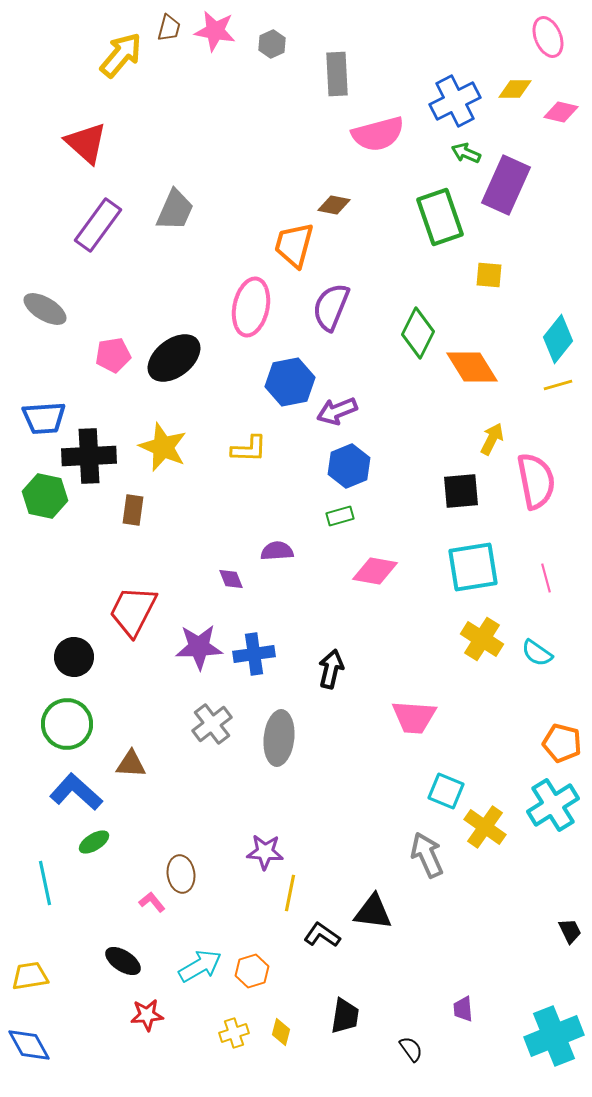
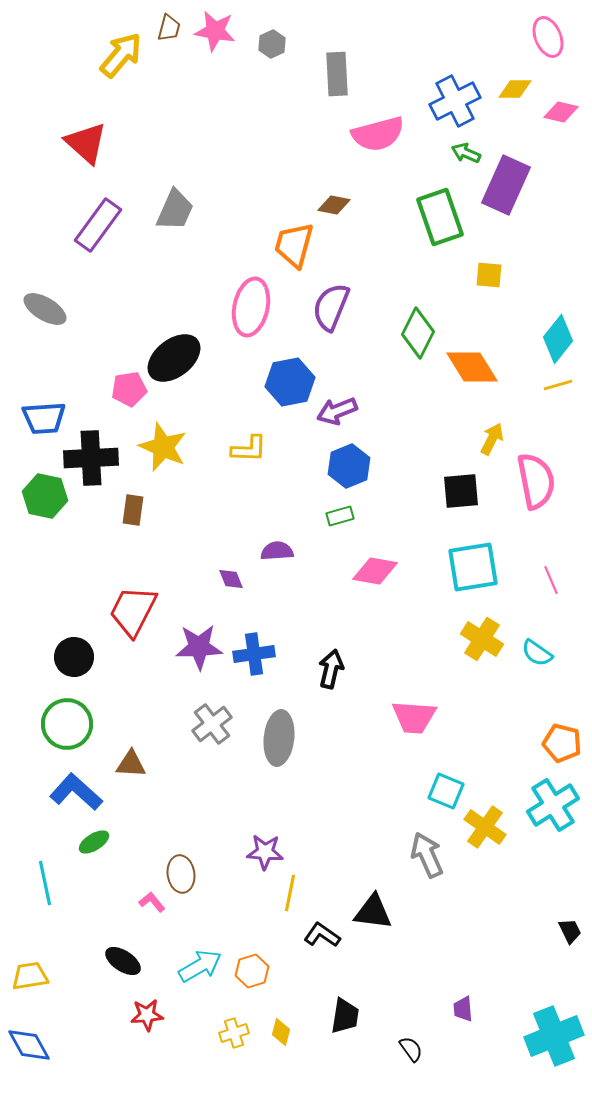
pink pentagon at (113, 355): moved 16 px right, 34 px down
black cross at (89, 456): moved 2 px right, 2 px down
pink line at (546, 578): moved 5 px right, 2 px down; rotated 8 degrees counterclockwise
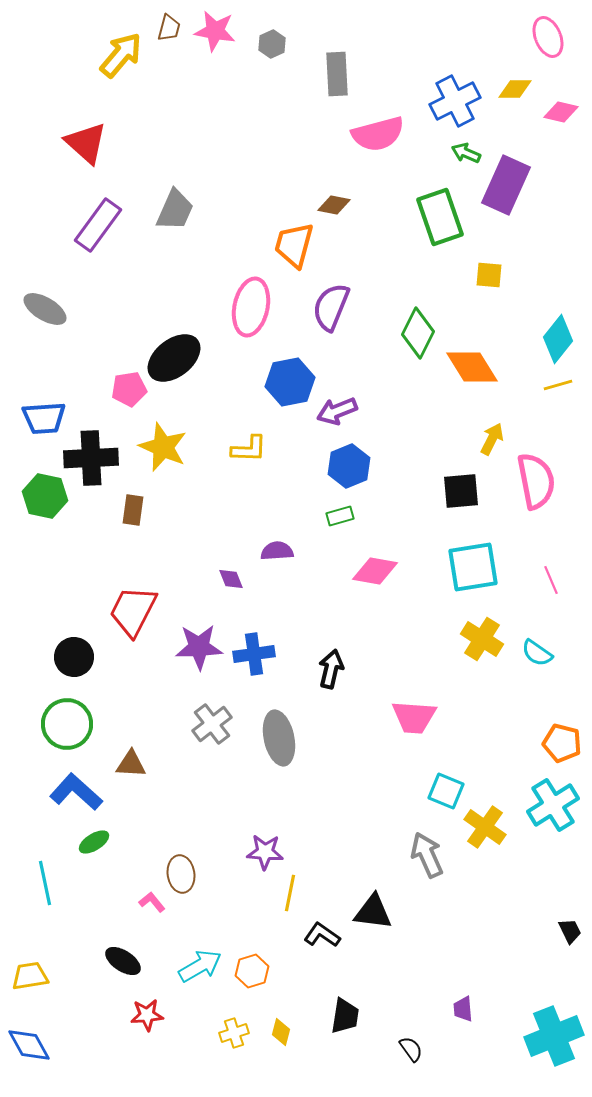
gray ellipse at (279, 738): rotated 18 degrees counterclockwise
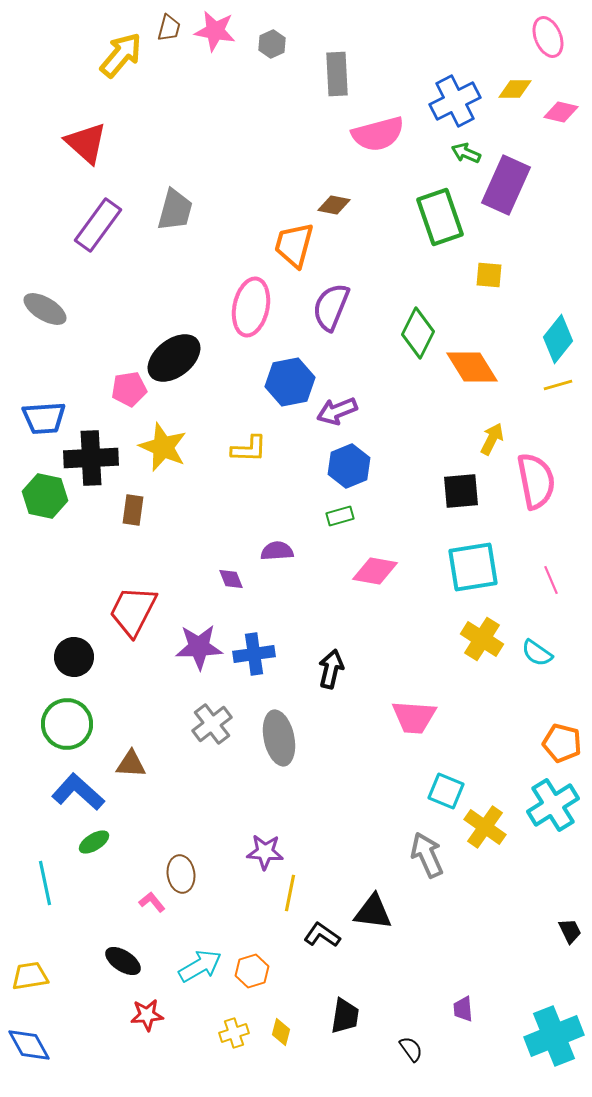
gray trapezoid at (175, 210): rotated 9 degrees counterclockwise
blue L-shape at (76, 792): moved 2 px right
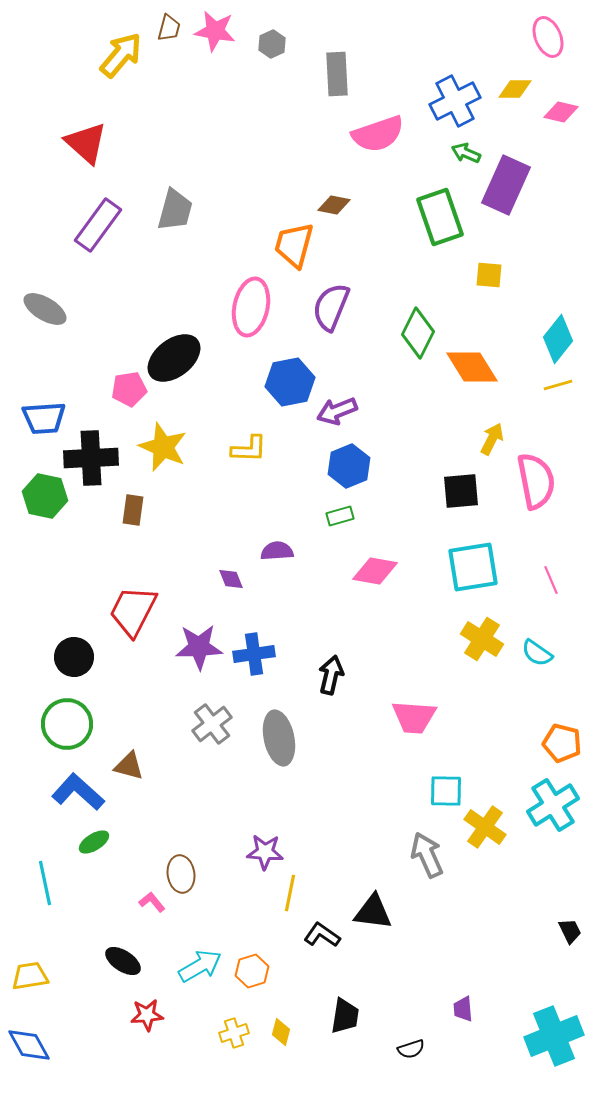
pink semicircle at (378, 134): rotated 4 degrees counterclockwise
black arrow at (331, 669): moved 6 px down
brown triangle at (131, 764): moved 2 px left, 2 px down; rotated 12 degrees clockwise
cyan square at (446, 791): rotated 21 degrees counterclockwise
black semicircle at (411, 1049): rotated 108 degrees clockwise
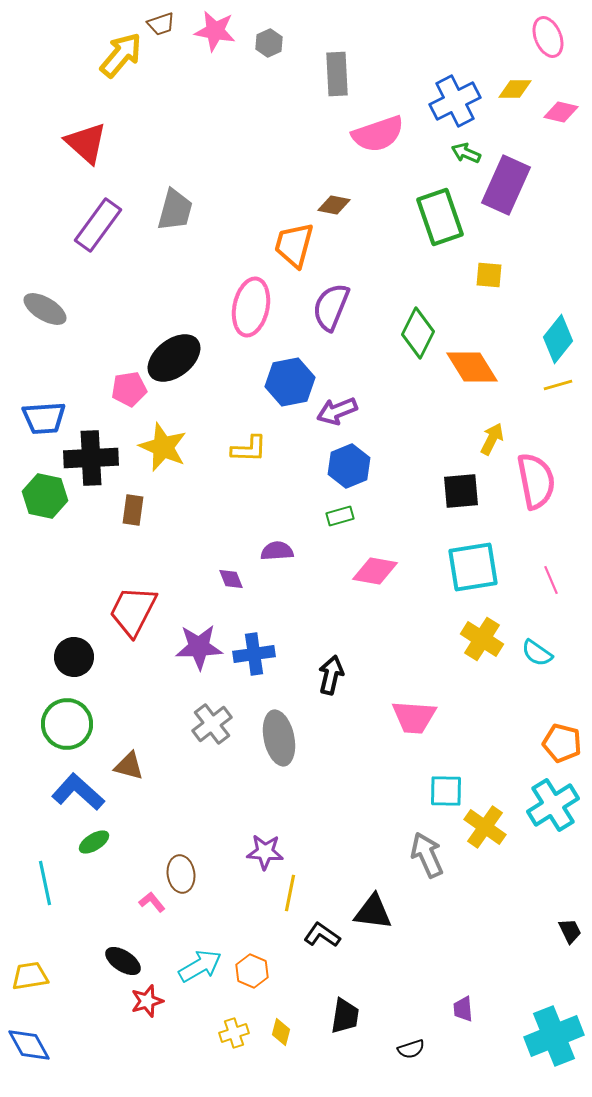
brown trapezoid at (169, 28): moved 8 px left, 4 px up; rotated 56 degrees clockwise
gray hexagon at (272, 44): moved 3 px left, 1 px up
orange hexagon at (252, 971): rotated 20 degrees counterclockwise
red star at (147, 1015): moved 14 px up; rotated 12 degrees counterclockwise
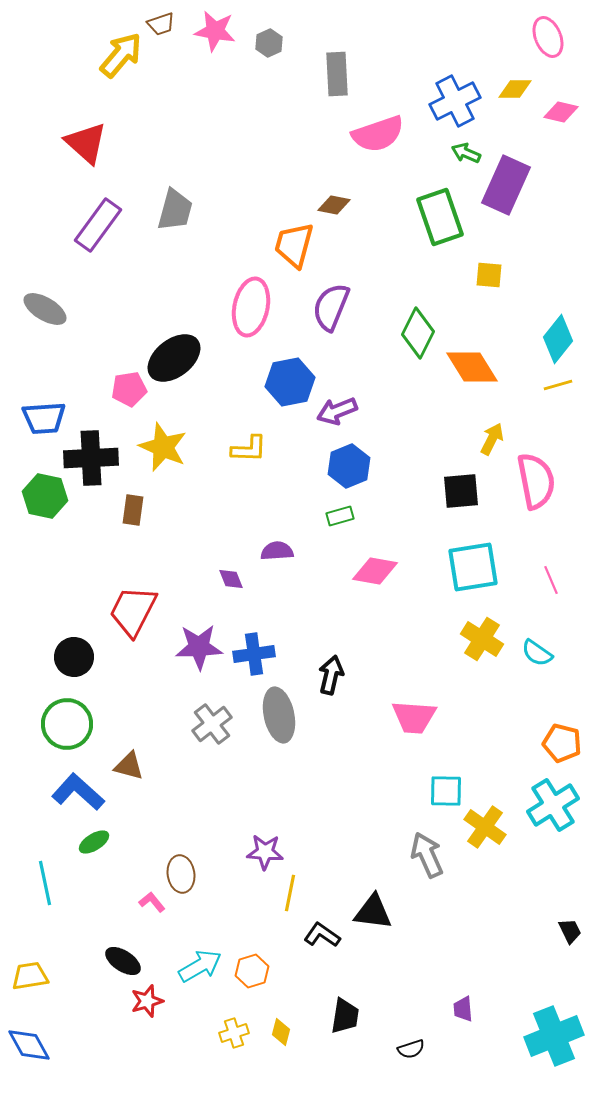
gray ellipse at (279, 738): moved 23 px up
orange hexagon at (252, 971): rotated 20 degrees clockwise
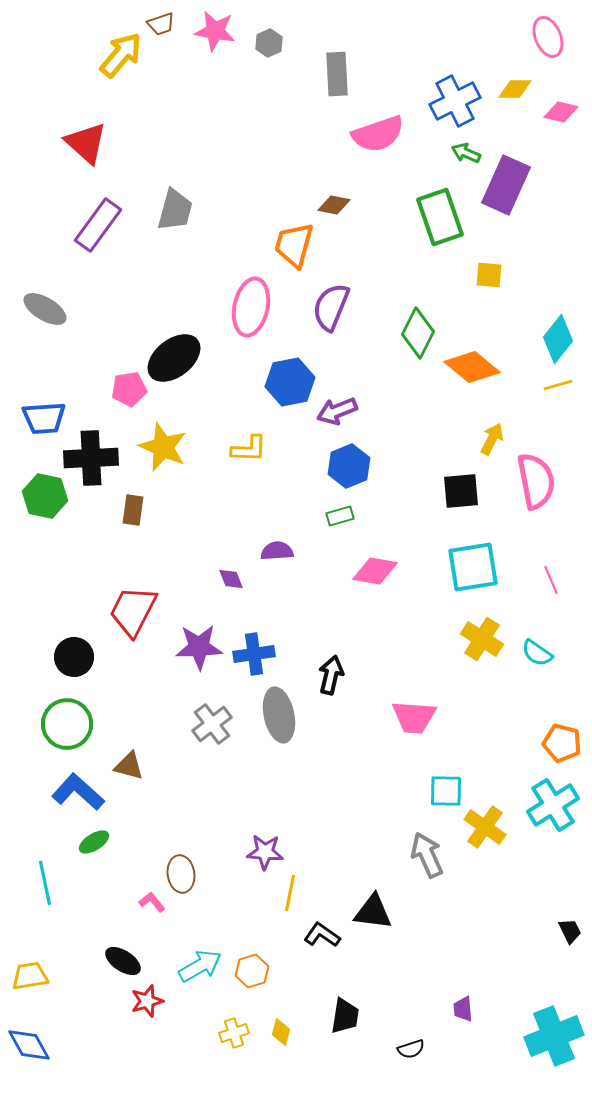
orange diamond at (472, 367): rotated 18 degrees counterclockwise
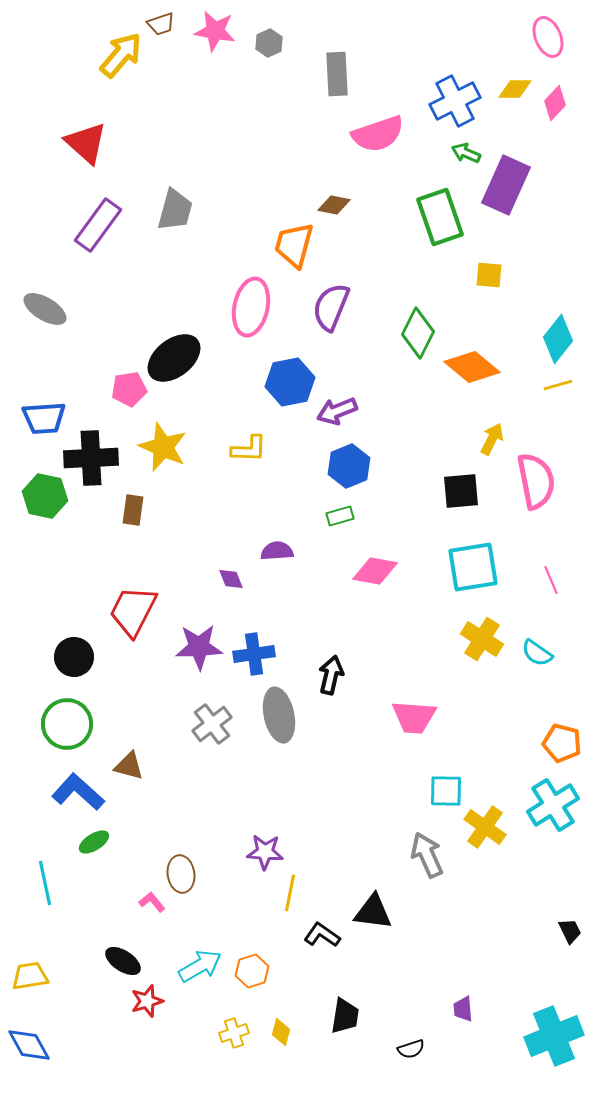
pink diamond at (561, 112): moved 6 px left, 9 px up; rotated 60 degrees counterclockwise
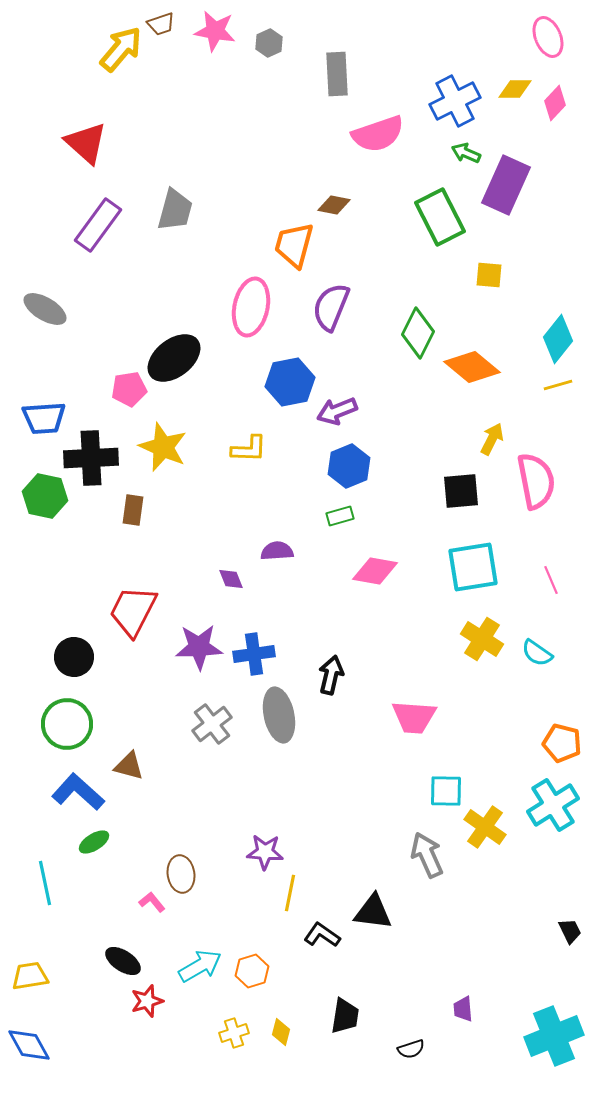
yellow arrow at (121, 55): moved 6 px up
green rectangle at (440, 217): rotated 8 degrees counterclockwise
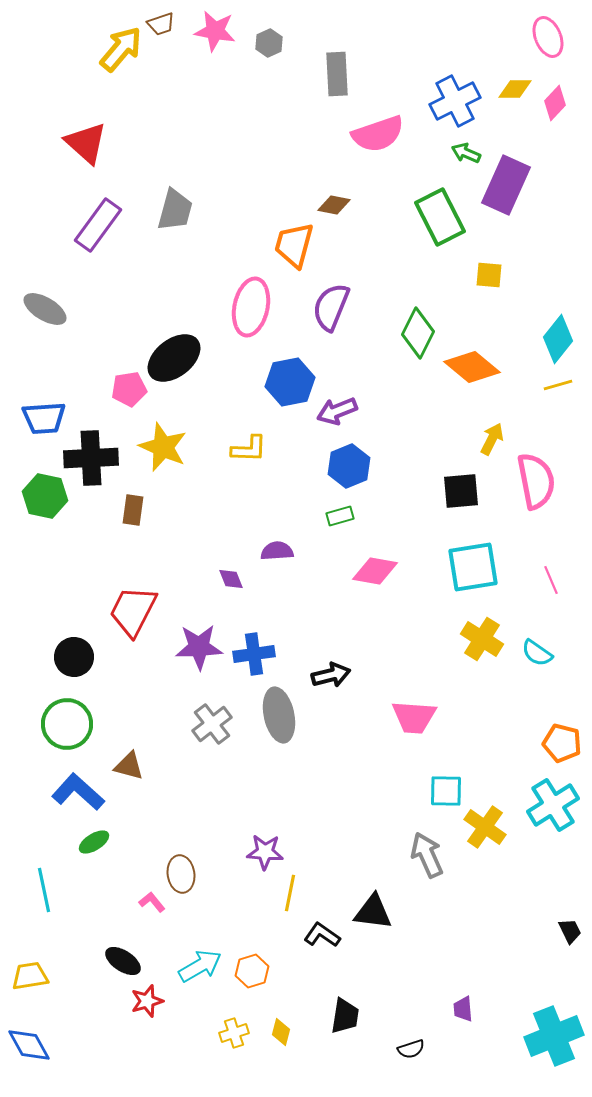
black arrow at (331, 675): rotated 63 degrees clockwise
cyan line at (45, 883): moved 1 px left, 7 px down
